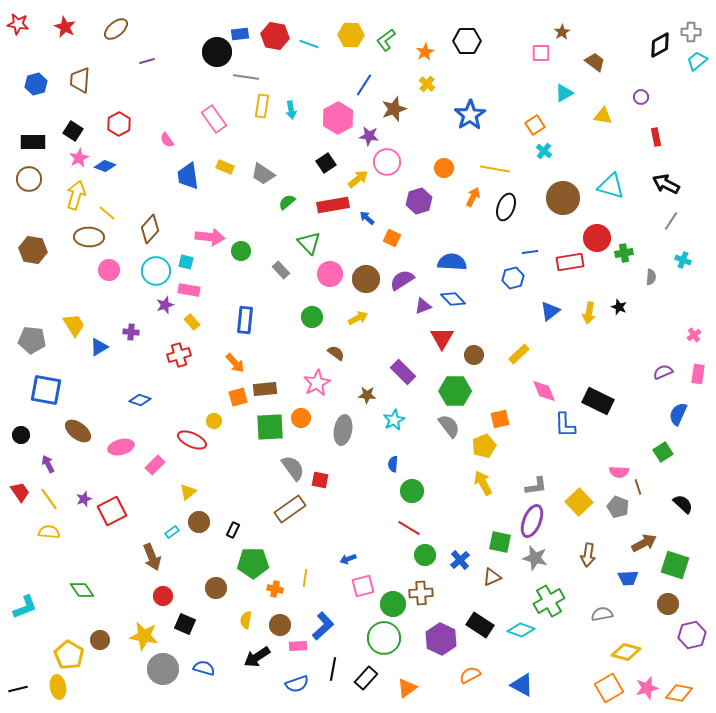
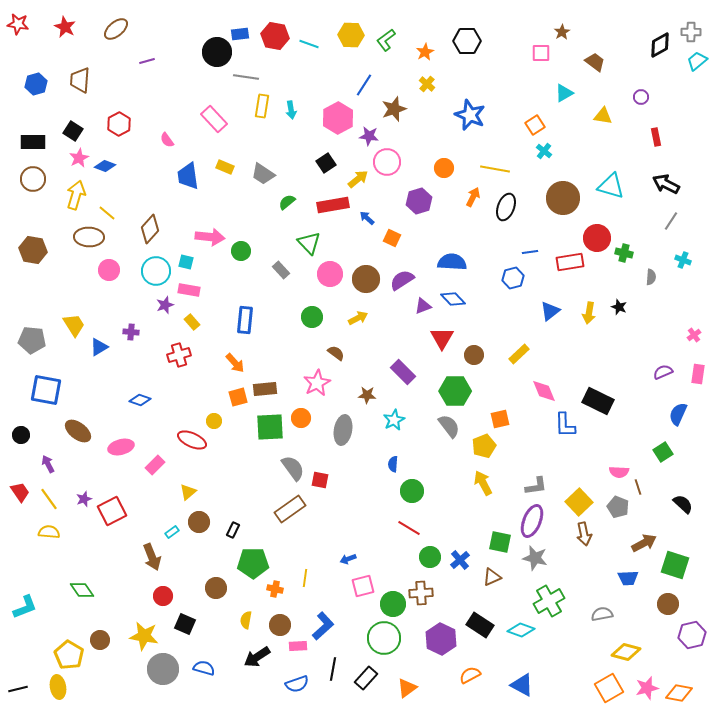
blue star at (470, 115): rotated 16 degrees counterclockwise
pink rectangle at (214, 119): rotated 8 degrees counterclockwise
brown circle at (29, 179): moved 4 px right
green cross at (624, 253): rotated 24 degrees clockwise
green circle at (425, 555): moved 5 px right, 2 px down
brown arrow at (588, 555): moved 4 px left, 21 px up; rotated 20 degrees counterclockwise
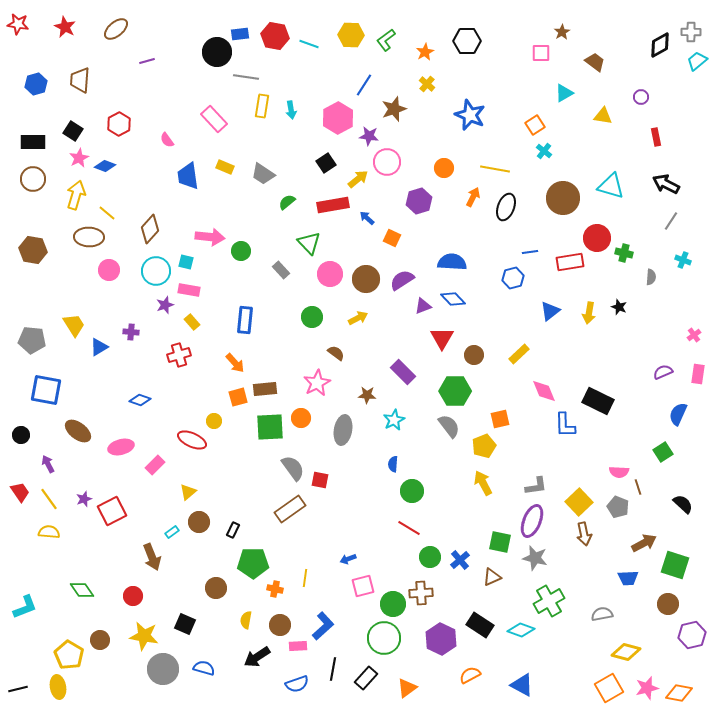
red circle at (163, 596): moved 30 px left
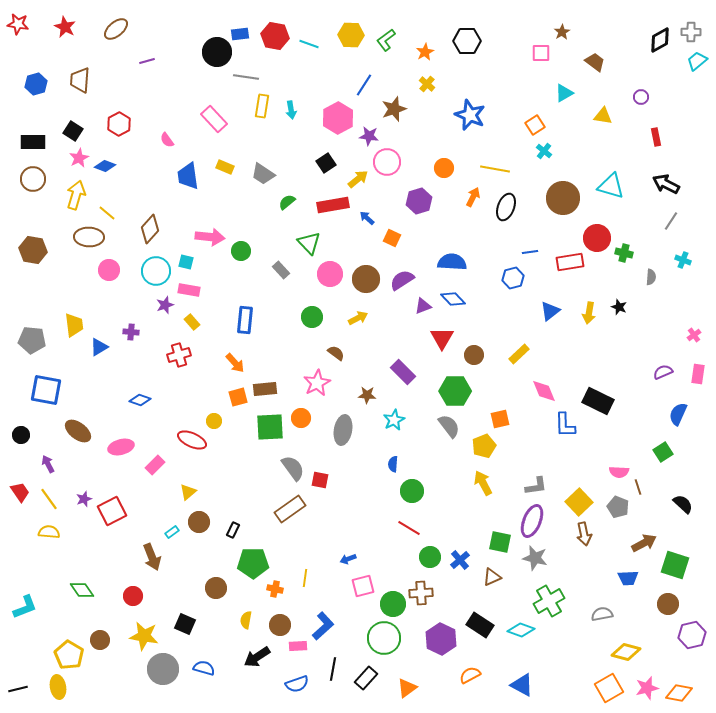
black diamond at (660, 45): moved 5 px up
yellow trapezoid at (74, 325): rotated 25 degrees clockwise
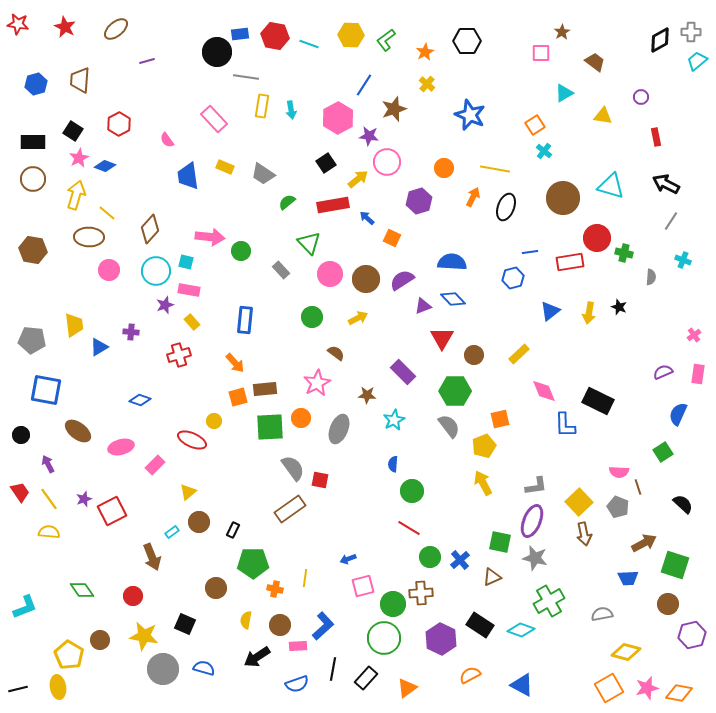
gray ellipse at (343, 430): moved 4 px left, 1 px up; rotated 12 degrees clockwise
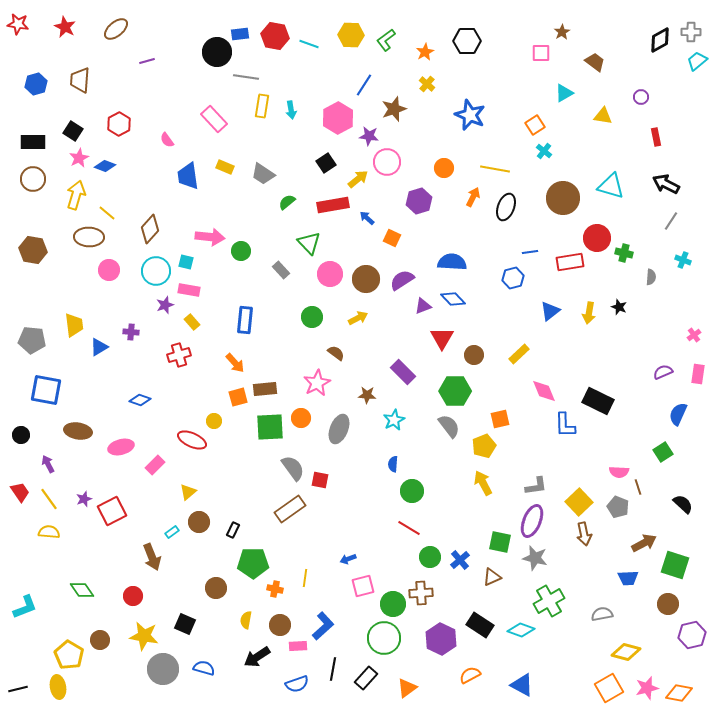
brown ellipse at (78, 431): rotated 28 degrees counterclockwise
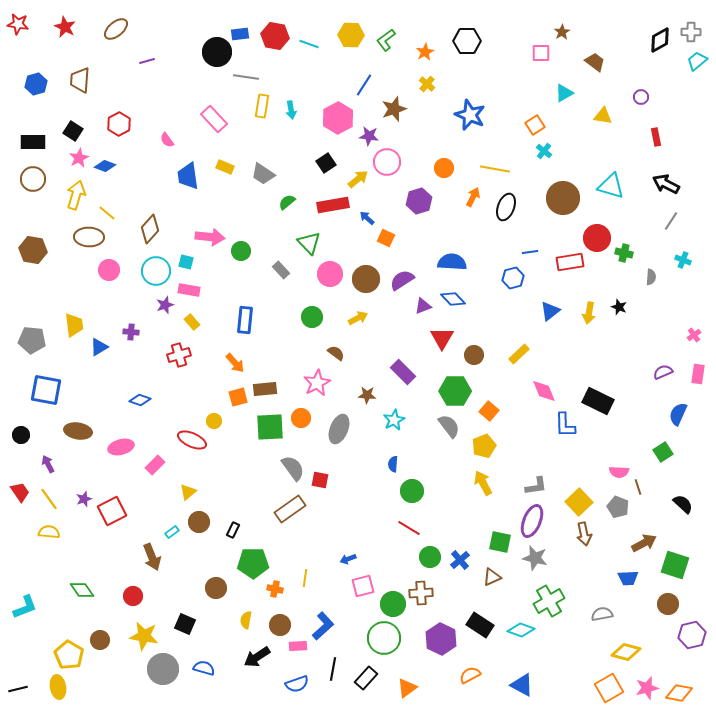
orange square at (392, 238): moved 6 px left
orange square at (500, 419): moved 11 px left, 8 px up; rotated 36 degrees counterclockwise
